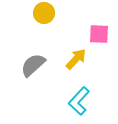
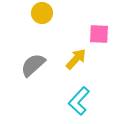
yellow circle: moved 2 px left
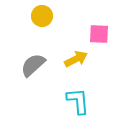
yellow circle: moved 3 px down
yellow arrow: rotated 20 degrees clockwise
cyan L-shape: moved 1 px left; rotated 132 degrees clockwise
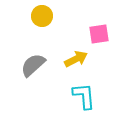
pink square: rotated 10 degrees counterclockwise
cyan L-shape: moved 6 px right, 5 px up
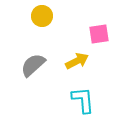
yellow arrow: moved 1 px right, 2 px down
cyan L-shape: moved 1 px left, 4 px down
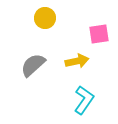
yellow circle: moved 3 px right, 2 px down
yellow arrow: rotated 15 degrees clockwise
cyan L-shape: moved 1 px right; rotated 40 degrees clockwise
